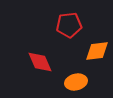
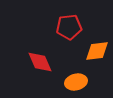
red pentagon: moved 2 px down
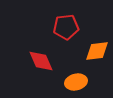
red pentagon: moved 3 px left
red diamond: moved 1 px right, 1 px up
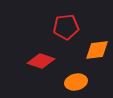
orange diamond: moved 1 px up
red diamond: rotated 48 degrees counterclockwise
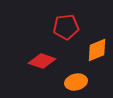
orange diamond: rotated 15 degrees counterclockwise
red diamond: moved 1 px right
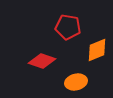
red pentagon: moved 2 px right; rotated 15 degrees clockwise
